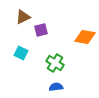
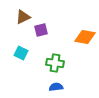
green cross: rotated 24 degrees counterclockwise
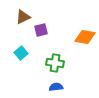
cyan square: rotated 24 degrees clockwise
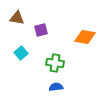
brown triangle: moved 6 px left, 1 px down; rotated 35 degrees clockwise
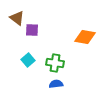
brown triangle: rotated 28 degrees clockwise
purple square: moved 9 px left; rotated 16 degrees clockwise
cyan square: moved 7 px right, 7 px down
blue semicircle: moved 3 px up
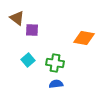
orange diamond: moved 1 px left, 1 px down
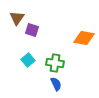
brown triangle: rotated 28 degrees clockwise
purple square: rotated 16 degrees clockwise
blue semicircle: rotated 72 degrees clockwise
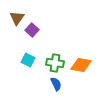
purple square: rotated 24 degrees clockwise
orange diamond: moved 3 px left, 27 px down
cyan square: rotated 24 degrees counterclockwise
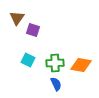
purple square: moved 1 px right; rotated 24 degrees counterclockwise
green cross: rotated 12 degrees counterclockwise
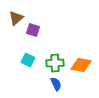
brown triangle: moved 1 px left; rotated 14 degrees clockwise
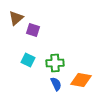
orange diamond: moved 15 px down
